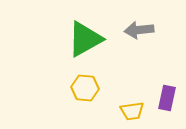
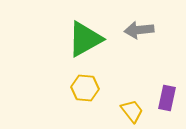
yellow trapezoid: rotated 120 degrees counterclockwise
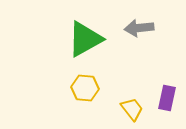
gray arrow: moved 2 px up
yellow trapezoid: moved 2 px up
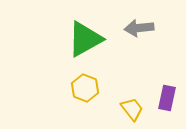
yellow hexagon: rotated 16 degrees clockwise
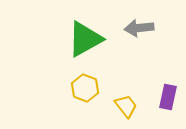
purple rectangle: moved 1 px right, 1 px up
yellow trapezoid: moved 6 px left, 3 px up
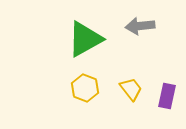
gray arrow: moved 1 px right, 2 px up
purple rectangle: moved 1 px left, 1 px up
yellow trapezoid: moved 5 px right, 17 px up
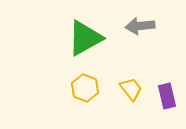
green triangle: moved 1 px up
purple rectangle: rotated 25 degrees counterclockwise
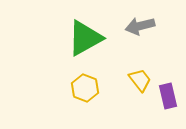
gray arrow: rotated 8 degrees counterclockwise
yellow trapezoid: moved 9 px right, 9 px up
purple rectangle: moved 1 px right
